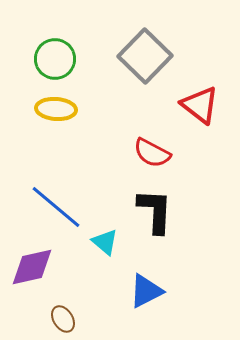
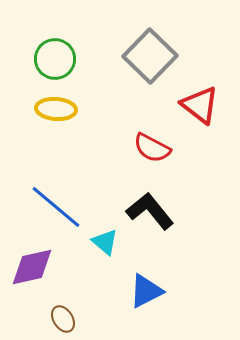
gray square: moved 5 px right
red semicircle: moved 5 px up
black L-shape: moved 5 px left; rotated 42 degrees counterclockwise
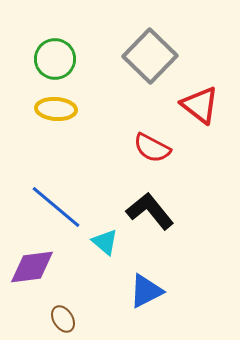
purple diamond: rotated 6 degrees clockwise
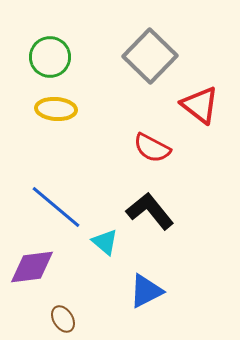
green circle: moved 5 px left, 2 px up
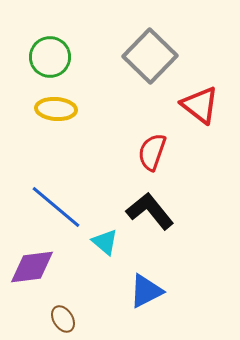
red semicircle: moved 4 px down; rotated 81 degrees clockwise
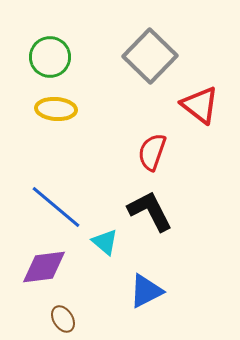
black L-shape: rotated 12 degrees clockwise
purple diamond: moved 12 px right
